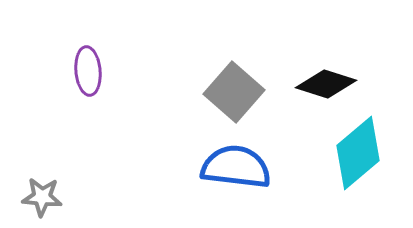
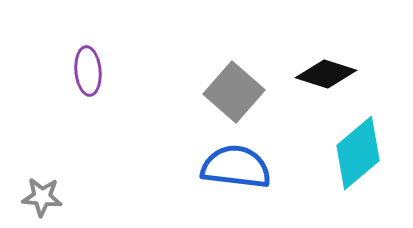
black diamond: moved 10 px up
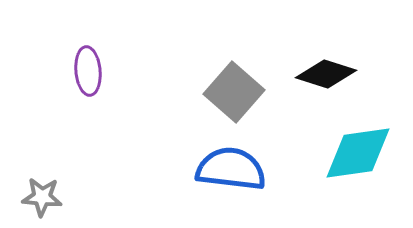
cyan diamond: rotated 32 degrees clockwise
blue semicircle: moved 5 px left, 2 px down
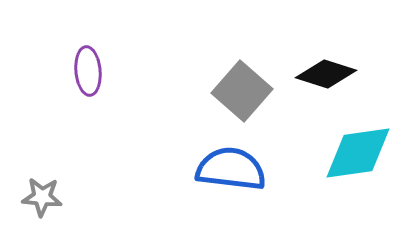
gray square: moved 8 px right, 1 px up
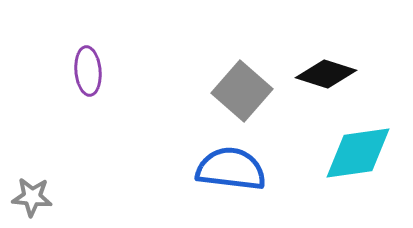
gray star: moved 10 px left
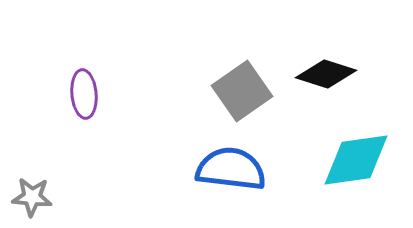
purple ellipse: moved 4 px left, 23 px down
gray square: rotated 14 degrees clockwise
cyan diamond: moved 2 px left, 7 px down
